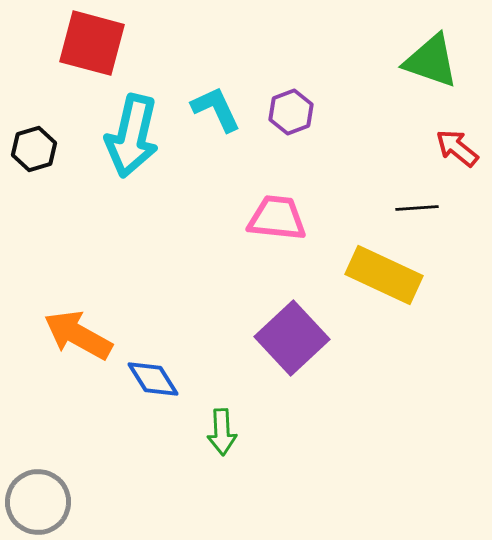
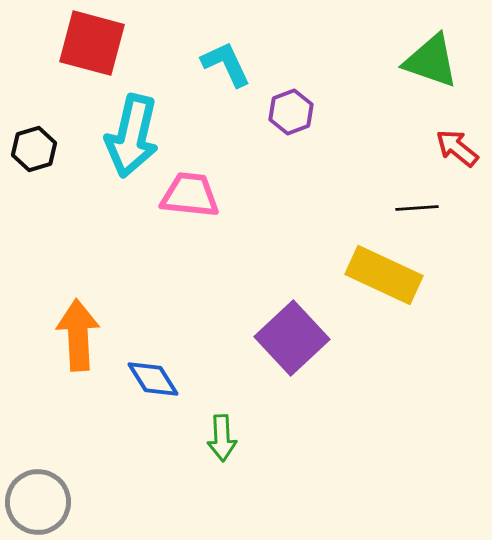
cyan L-shape: moved 10 px right, 45 px up
pink trapezoid: moved 87 px left, 23 px up
orange arrow: rotated 58 degrees clockwise
green arrow: moved 6 px down
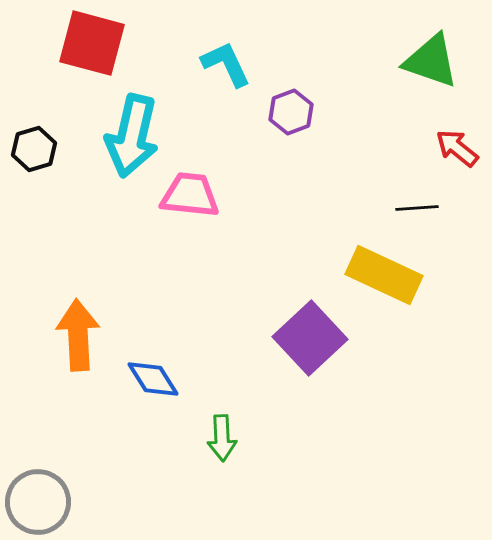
purple square: moved 18 px right
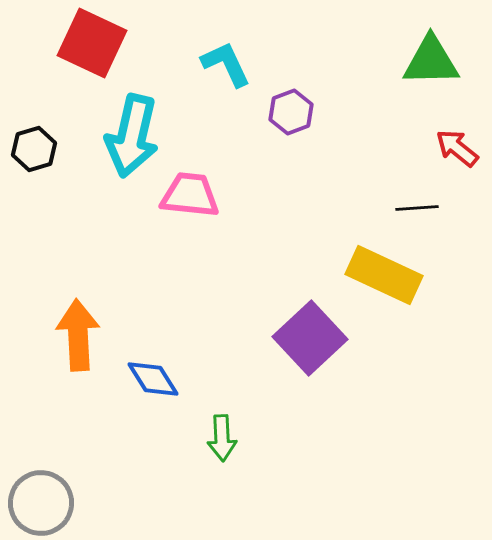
red square: rotated 10 degrees clockwise
green triangle: rotated 20 degrees counterclockwise
gray circle: moved 3 px right, 1 px down
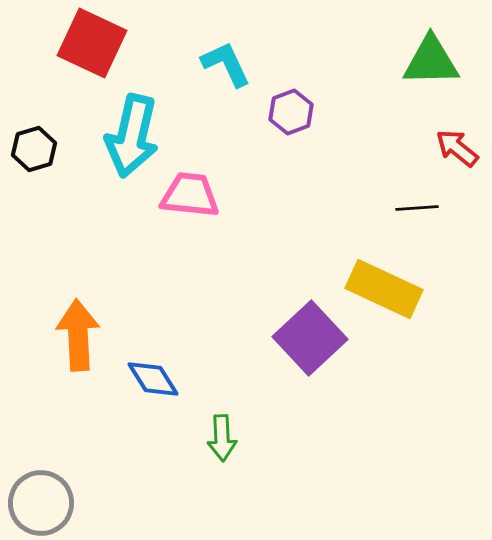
yellow rectangle: moved 14 px down
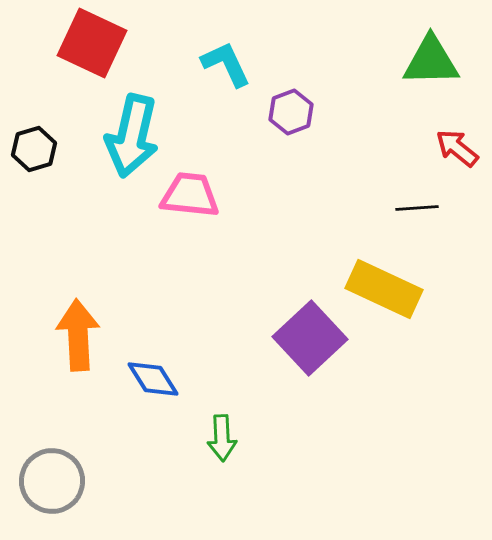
gray circle: moved 11 px right, 22 px up
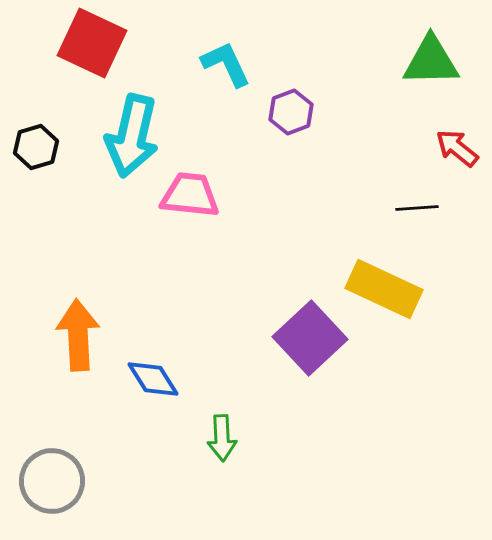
black hexagon: moved 2 px right, 2 px up
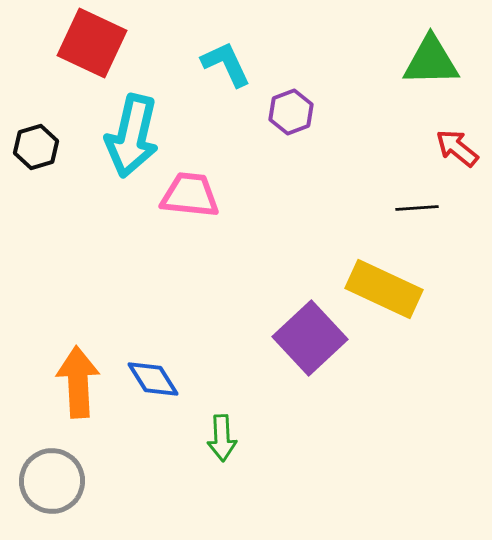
orange arrow: moved 47 px down
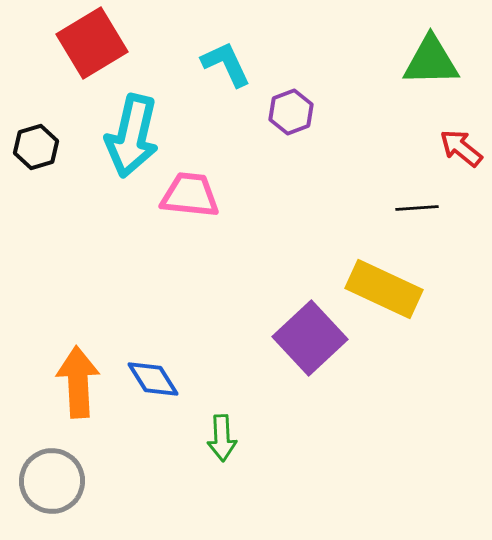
red square: rotated 34 degrees clockwise
red arrow: moved 4 px right
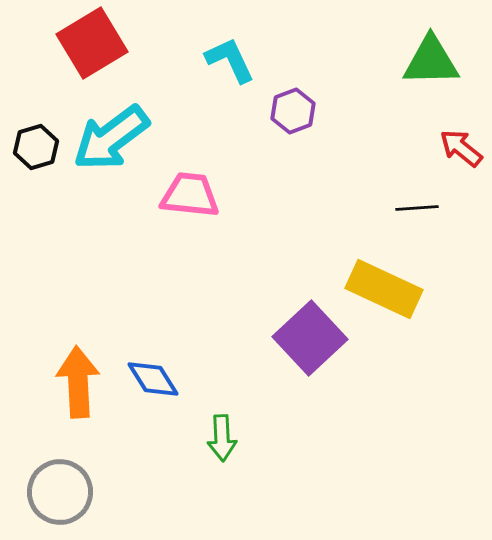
cyan L-shape: moved 4 px right, 4 px up
purple hexagon: moved 2 px right, 1 px up
cyan arrow: moved 21 px left, 2 px down; rotated 40 degrees clockwise
gray circle: moved 8 px right, 11 px down
